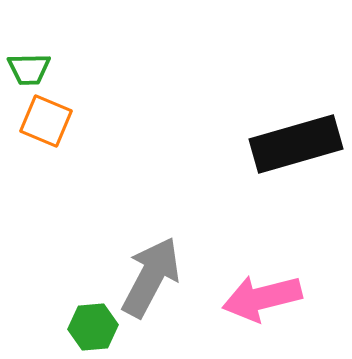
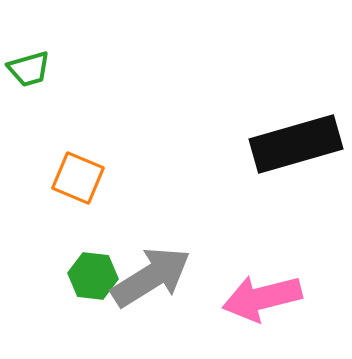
green trapezoid: rotated 15 degrees counterclockwise
orange square: moved 32 px right, 57 px down
gray arrow: rotated 30 degrees clockwise
green hexagon: moved 51 px up; rotated 12 degrees clockwise
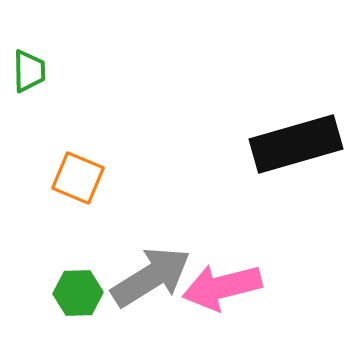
green trapezoid: moved 2 px down; rotated 75 degrees counterclockwise
green hexagon: moved 15 px left, 17 px down; rotated 9 degrees counterclockwise
pink arrow: moved 40 px left, 11 px up
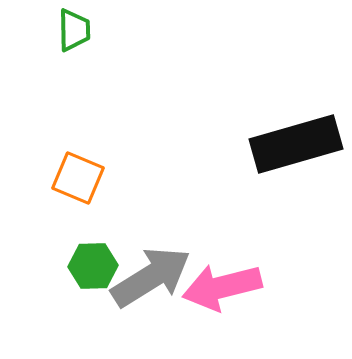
green trapezoid: moved 45 px right, 41 px up
green hexagon: moved 15 px right, 27 px up
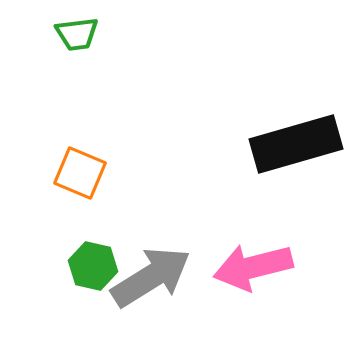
green trapezoid: moved 3 px right, 4 px down; rotated 84 degrees clockwise
orange square: moved 2 px right, 5 px up
green hexagon: rotated 15 degrees clockwise
pink arrow: moved 31 px right, 20 px up
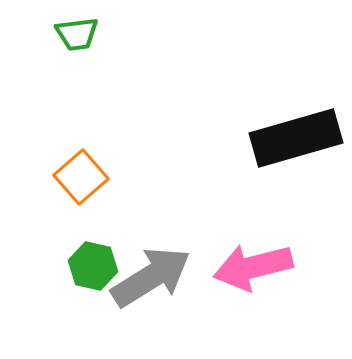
black rectangle: moved 6 px up
orange square: moved 1 px right, 4 px down; rotated 26 degrees clockwise
